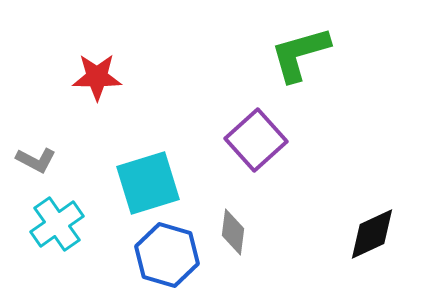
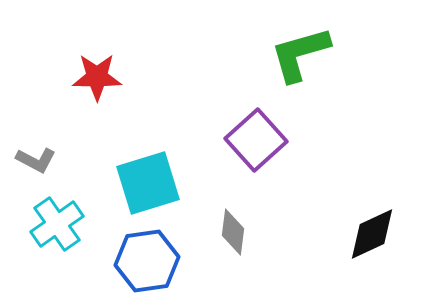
blue hexagon: moved 20 px left, 6 px down; rotated 24 degrees counterclockwise
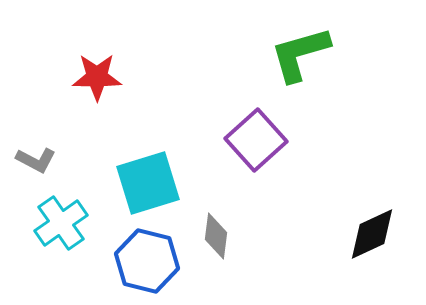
cyan cross: moved 4 px right, 1 px up
gray diamond: moved 17 px left, 4 px down
blue hexagon: rotated 22 degrees clockwise
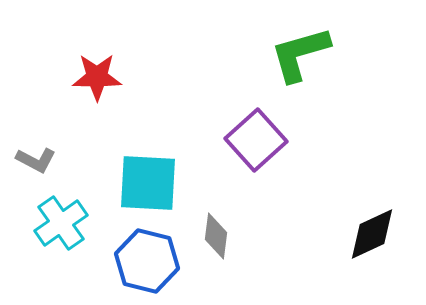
cyan square: rotated 20 degrees clockwise
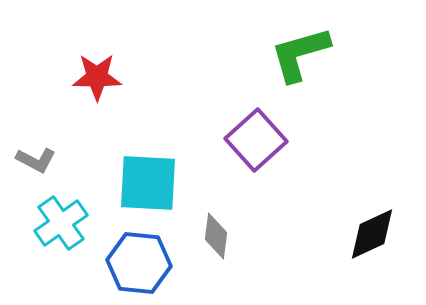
blue hexagon: moved 8 px left, 2 px down; rotated 8 degrees counterclockwise
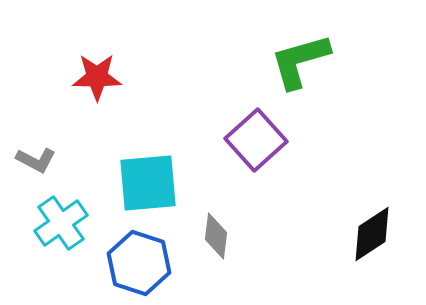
green L-shape: moved 7 px down
cyan square: rotated 8 degrees counterclockwise
black diamond: rotated 8 degrees counterclockwise
blue hexagon: rotated 12 degrees clockwise
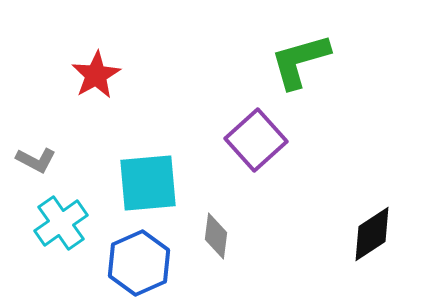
red star: moved 1 px left, 2 px up; rotated 30 degrees counterclockwise
blue hexagon: rotated 18 degrees clockwise
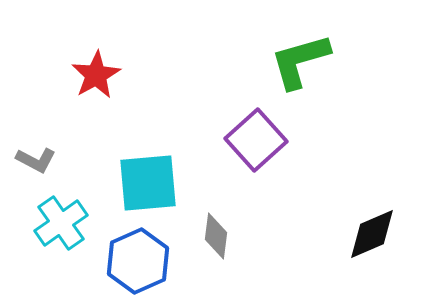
black diamond: rotated 10 degrees clockwise
blue hexagon: moved 1 px left, 2 px up
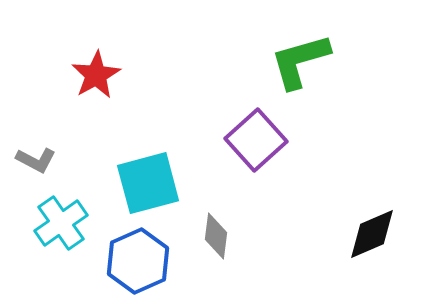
cyan square: rotated 10 degrees counterclockwise
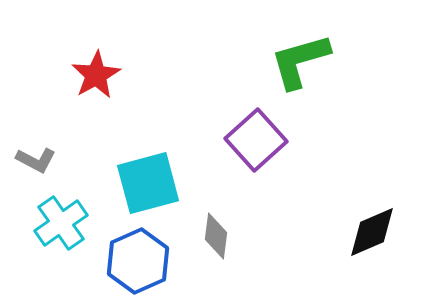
black diamond: moved 2 px up
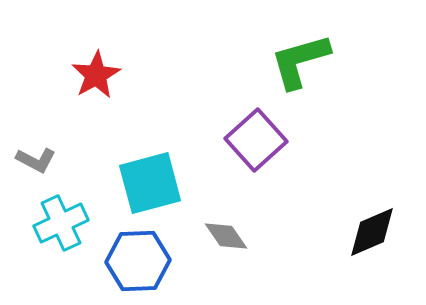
cyan square: moved 2 px right
cyan cross: rotated 10 degrees clockwise
gray diamond: moved 10 px right; rotated 42 degrees counterclockwise
blue hexagon: rotated 22 degrees clockwise
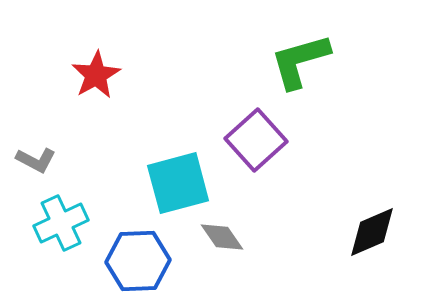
cyan square: moved 28 px right
gray diamond: moved 4 px left, 1 px down
